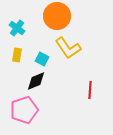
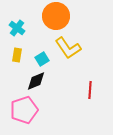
orange circle: moved 1 px left
cyan square: rotated 32 degrees clockwise
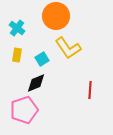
black diamond: moved 2 px down
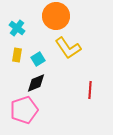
cyan square: moved 4 px left
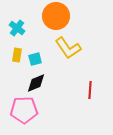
cyan square: moved 3 px left; rotated 16 degrees clockwise
pink pentagon: rotated 16 degrees clockwise
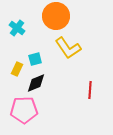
yellow rectangle: moved 14 px down; rotated 16 degrees clockwise
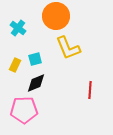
cyan cross: moved 1 px right
yellow L-shape: rotated 12 degrees clockwise
yellow rectangle: moved 2 px left, 4 px up
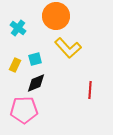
yellow L-shape: rotated 20 degrees counterclockwise
